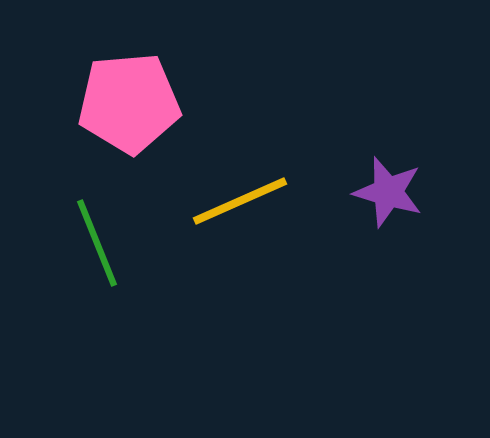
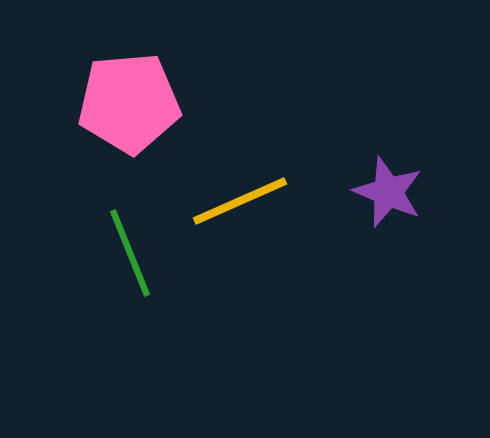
purple star: rotated 6 degrees clockwise
green line: moved 33 px right, 10 px down
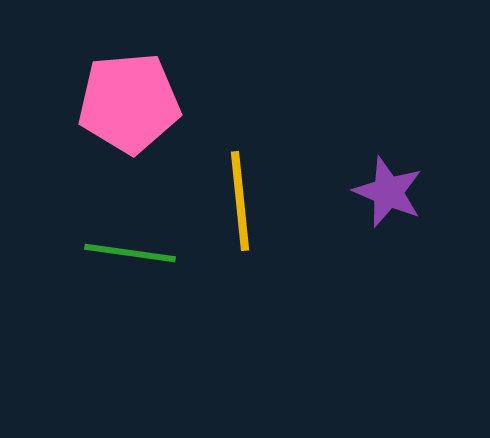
yellow line: rotated 72 degrees counterclockwise
green line: rotated 60 degrees counterclockwise
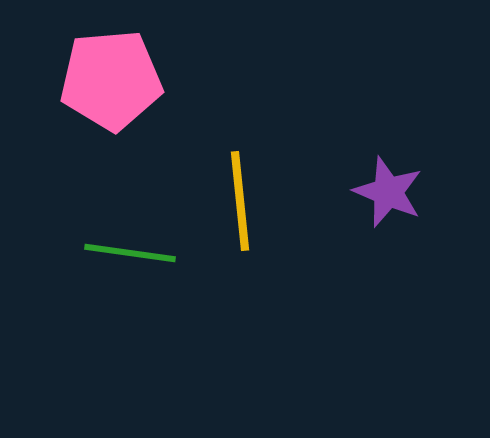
pink pentagon: moved 18 px left, 23 px up
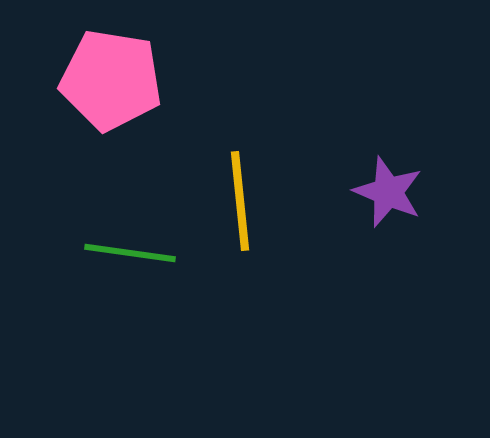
pink pentagon: rotated 14 degrees clockwise
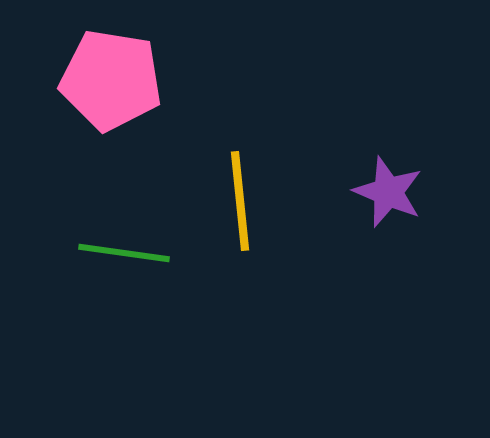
green line: moved 6 px left
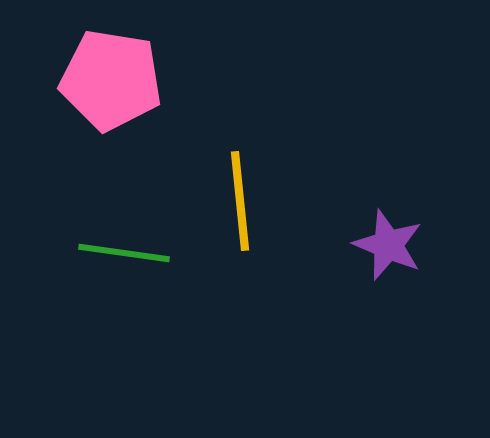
purple star: moved 53 px down
